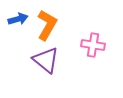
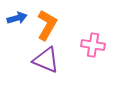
blue arrow: moved 1 px left, 1 px up
purple triangle: rotated 16 degrees counterclockwise
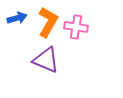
orange L-shape: moved 1 px right, 3 px up
pink cross: moved 17 px left, 18 px up
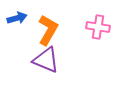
orange L-shape: moved 8 px down
pink cross: moved 22 px right
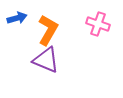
pink cross: moved 3 px up; rotated 10 degrees clockwise
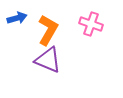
pink cross: moved 7 px left
purple triangle: moved 2 px right
